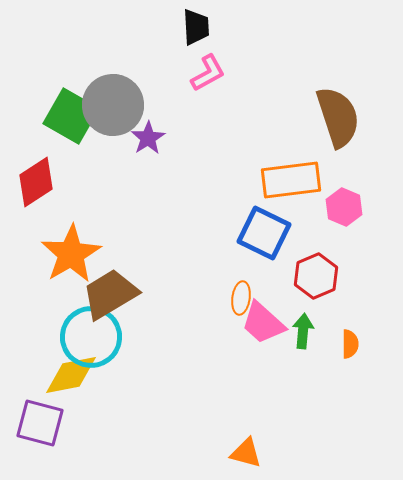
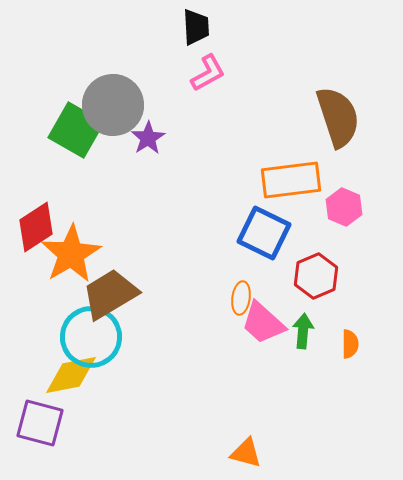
green square: moved 5 px right, 14 px down
red diamond: moved 45 px down
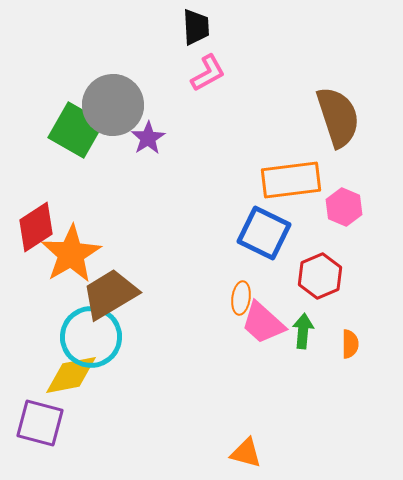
red hexagon: moved 4 px right
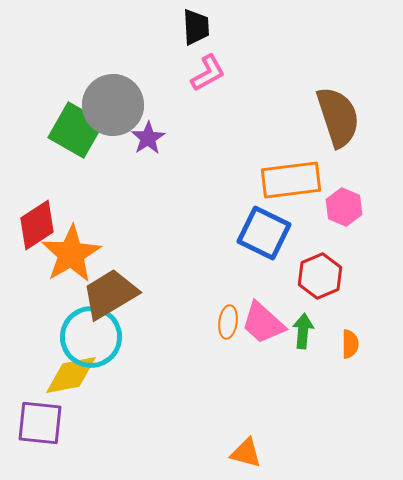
red diamond: moved 1 px right, 2 px up
orange ellipse: moved 13 px left, 24 px down
purple square: rotated 9 degrees counterclockwise
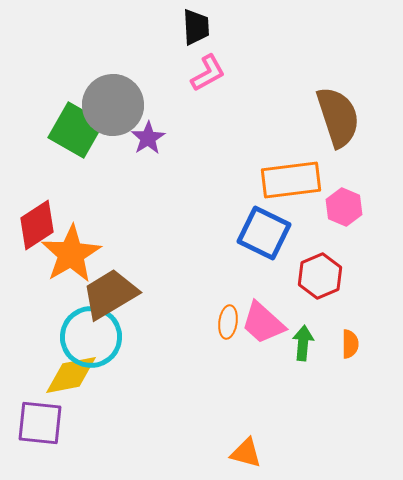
green arrow: moved 12 px down
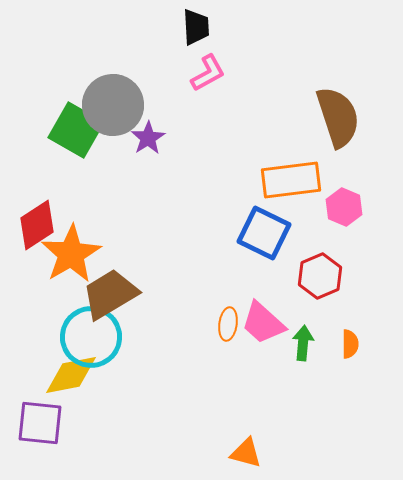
orange ellipse: moved 2 px down
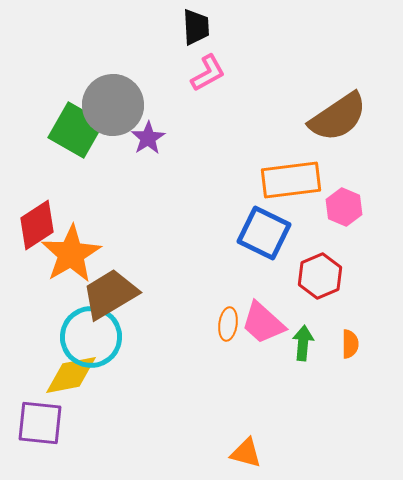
brown semicircle: rotated 74 degrees clockwise
